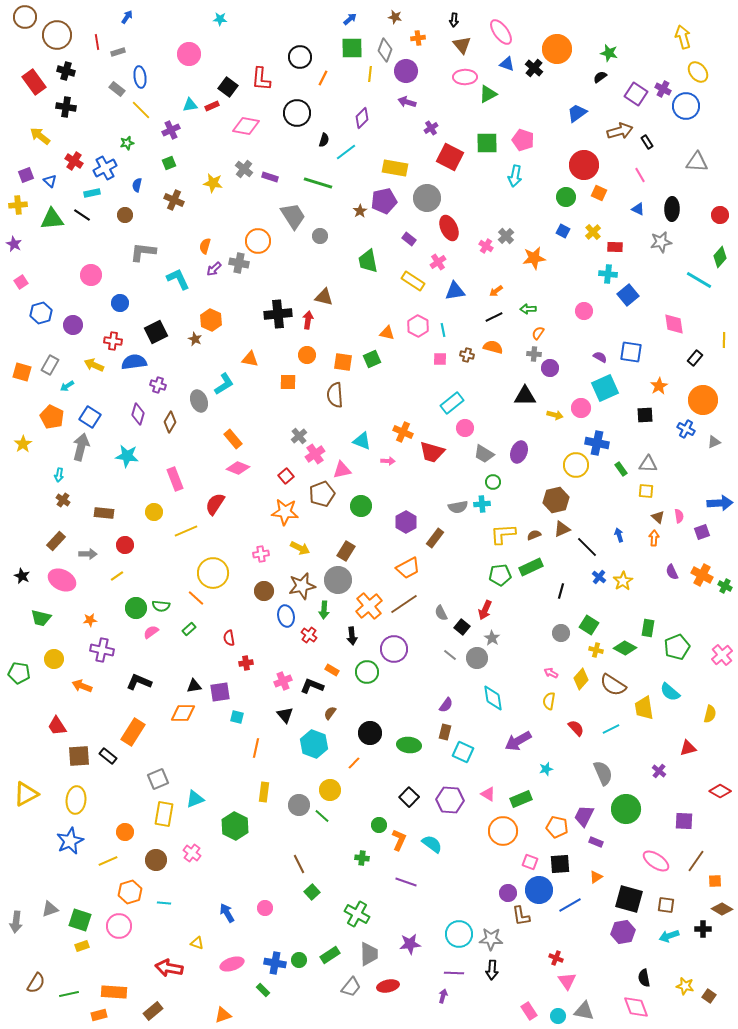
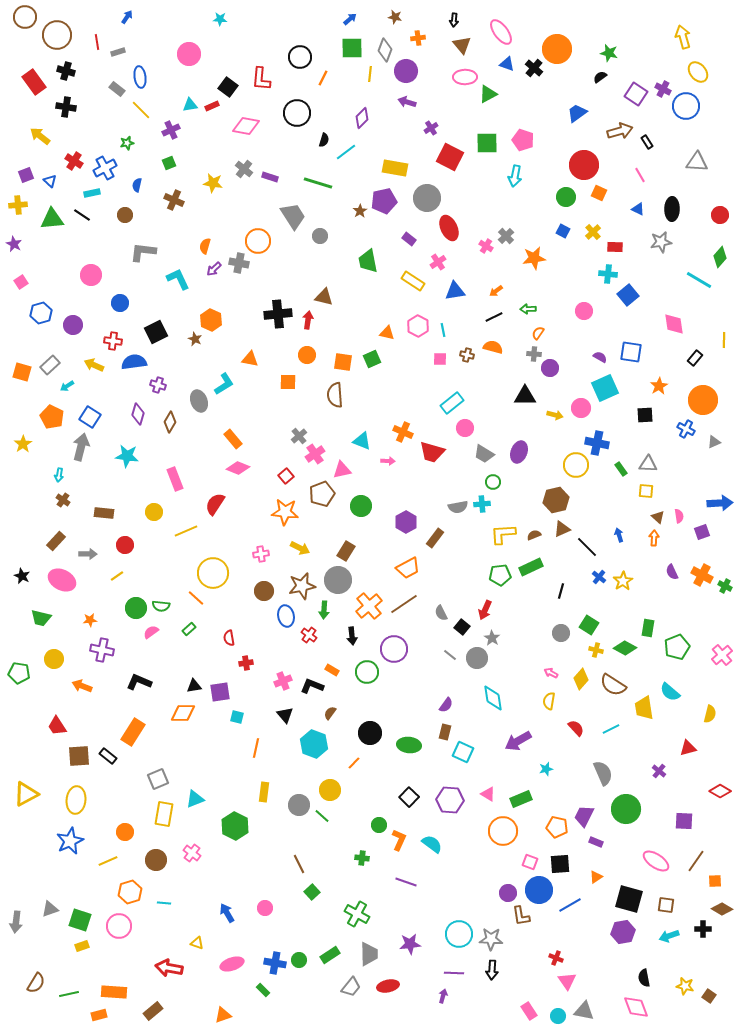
gray rectangle at (50, 365): rotated 18 degrees clockwise
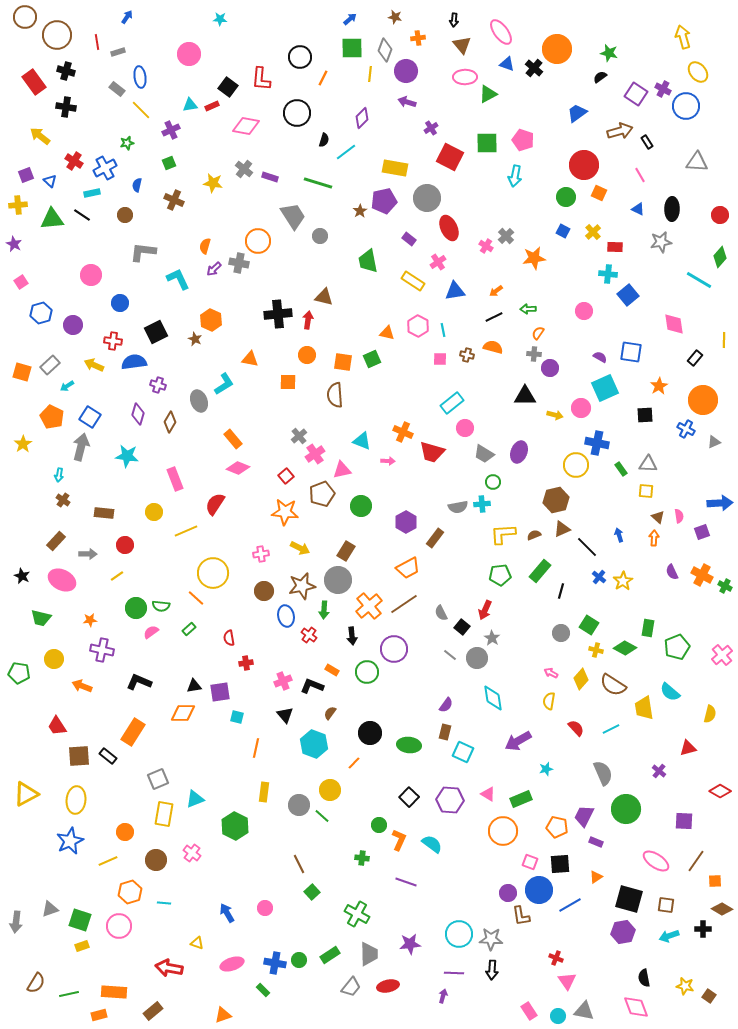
green rectangle at (531, 567): moved 9 px right, 4 px down; rotated 25 degrees counterclockwise
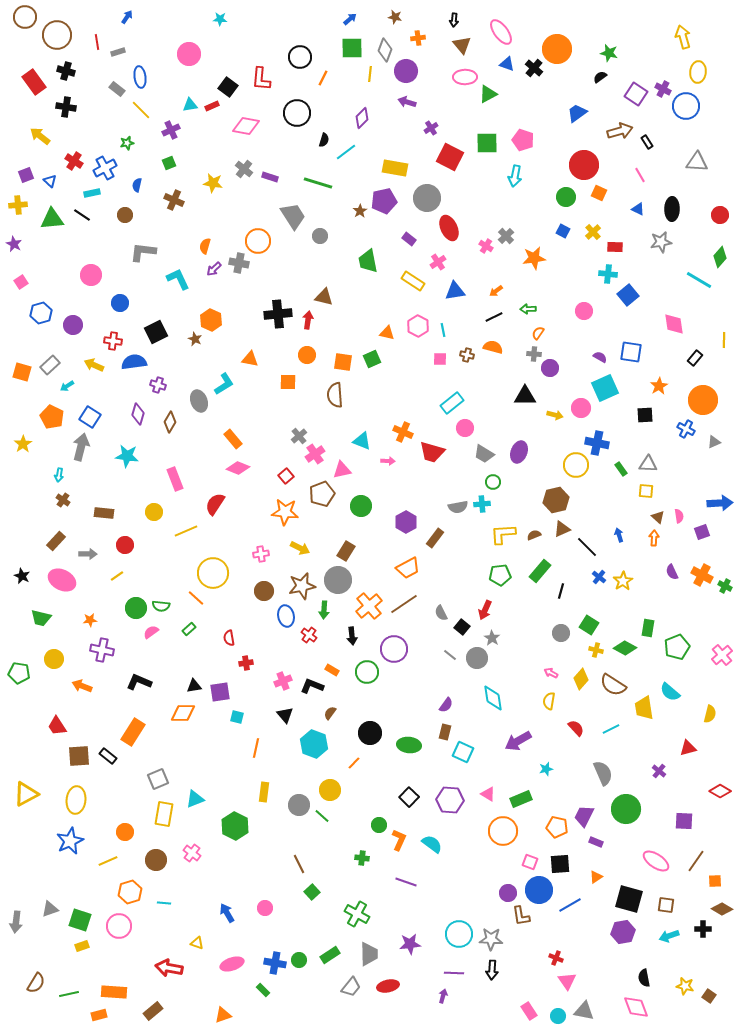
yellow ellipse at (698, 72): rotated 45 degrees clockwise
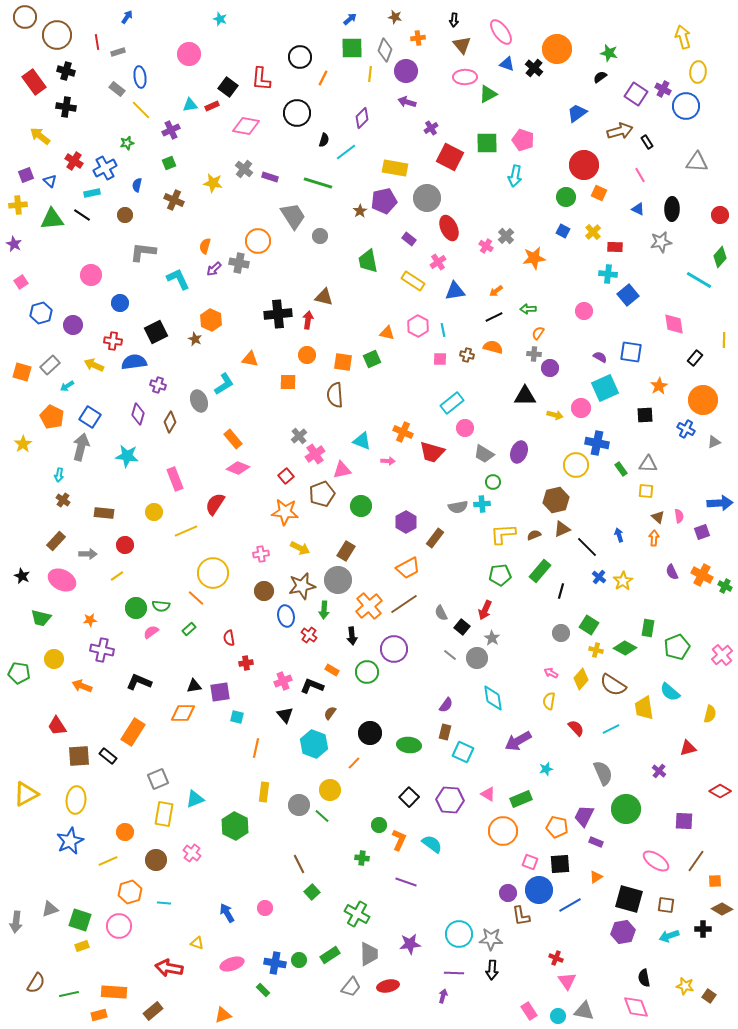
cyan star at (220, 19): rotated 16 degrees clockwise
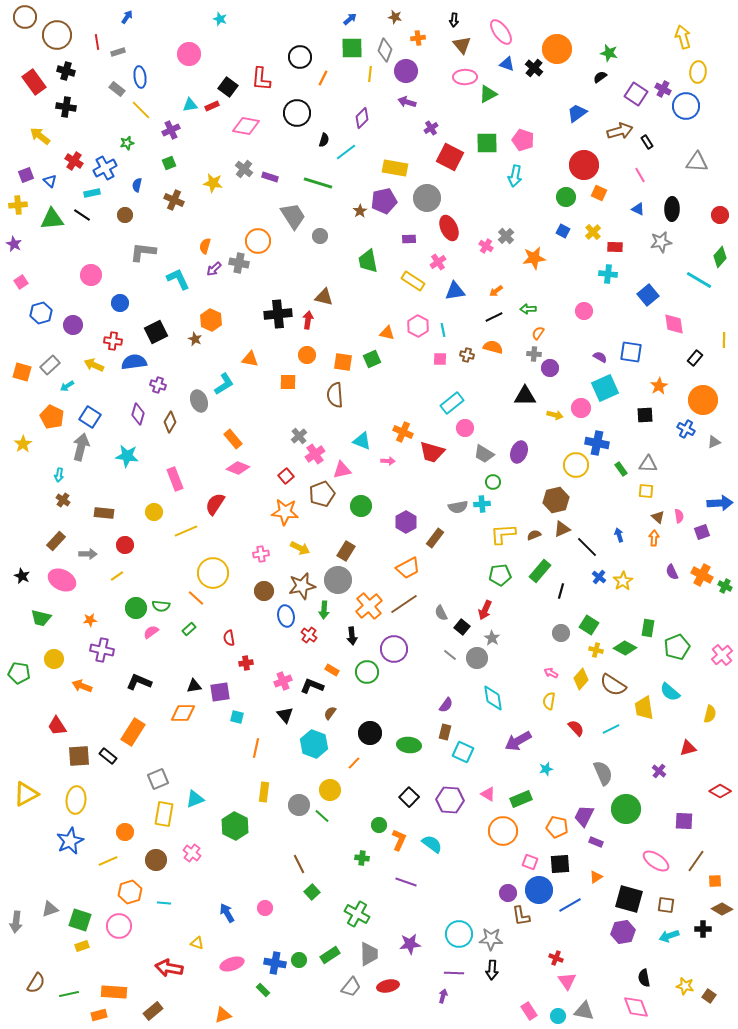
purple rectangle at (409, 239): rotated 40 degrees counterclockwise
blue square at (628, 295): moved 20 px right
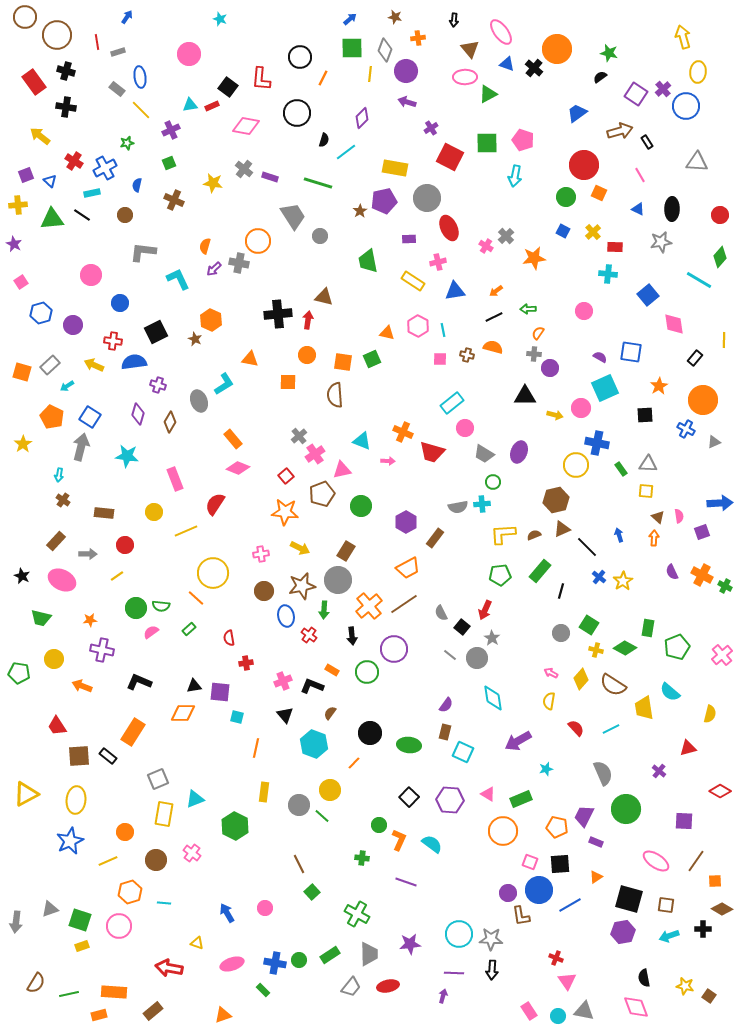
brown triangle at (462, 45): moved 8 px right, 4 px down
purple cross at (663, 89): rotated 21 degrees clockwise
pink cross at (438, 262): rotated 21 degrees clockwise
purple square at (220, 692): rotated 15 degrees clockwise
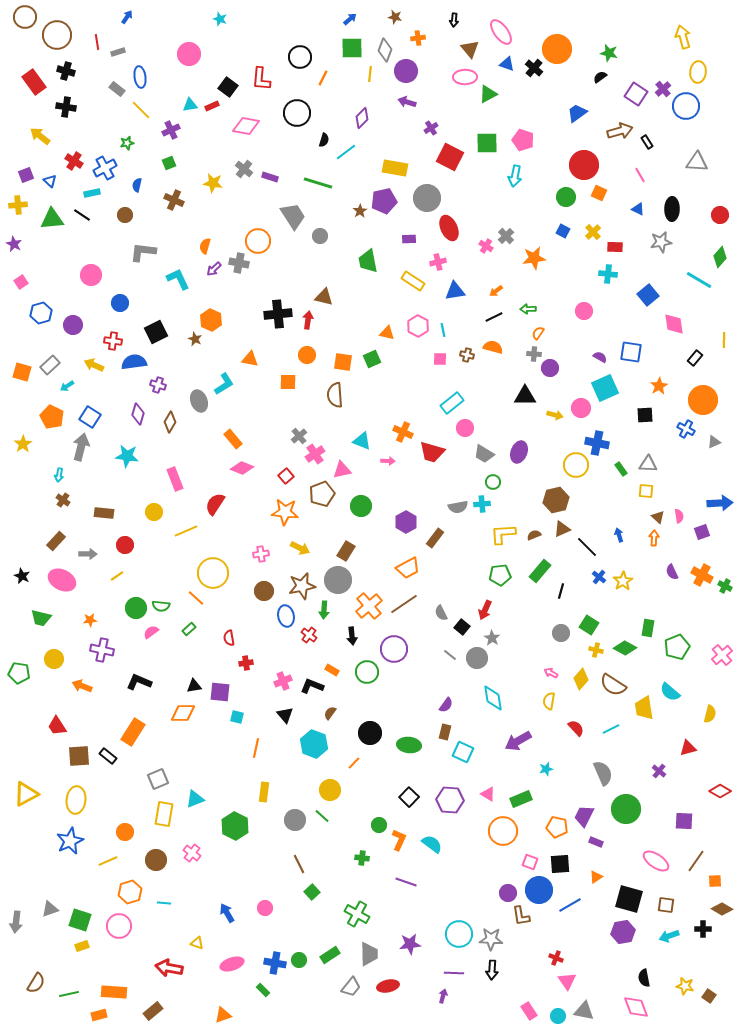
pink diamond at (238, 468): moved 4 px right
gray circle at (299, 805): moved 4 px left, 15 px down
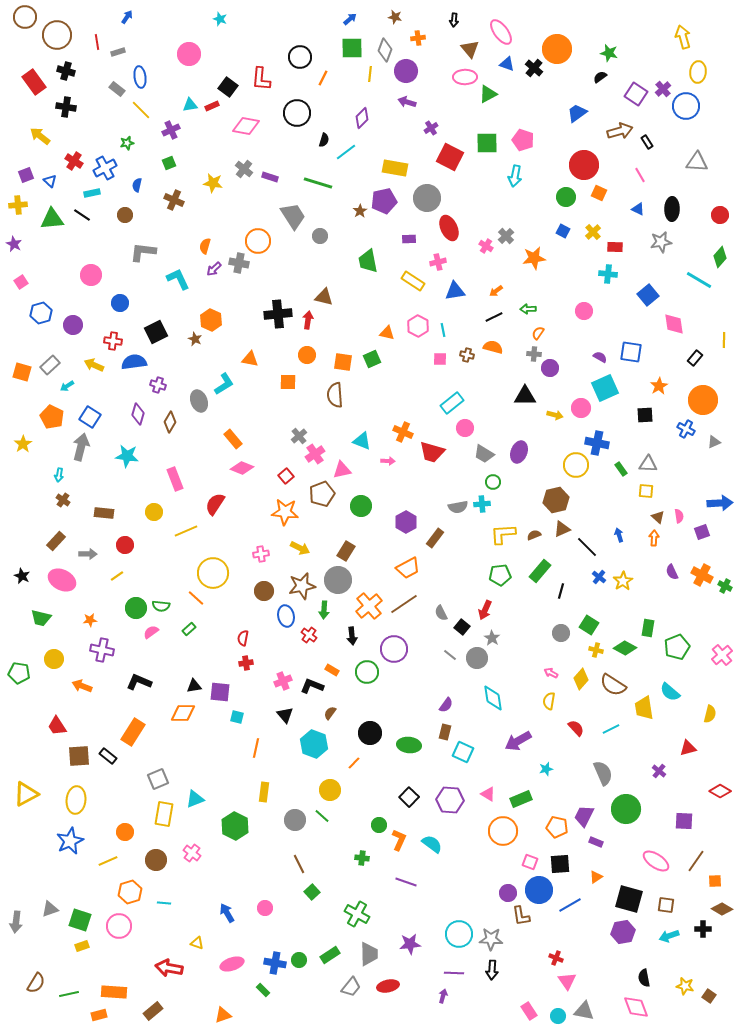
red semicircle at (229, 638): moved 14 px right; rotated 21 degrees clockwise
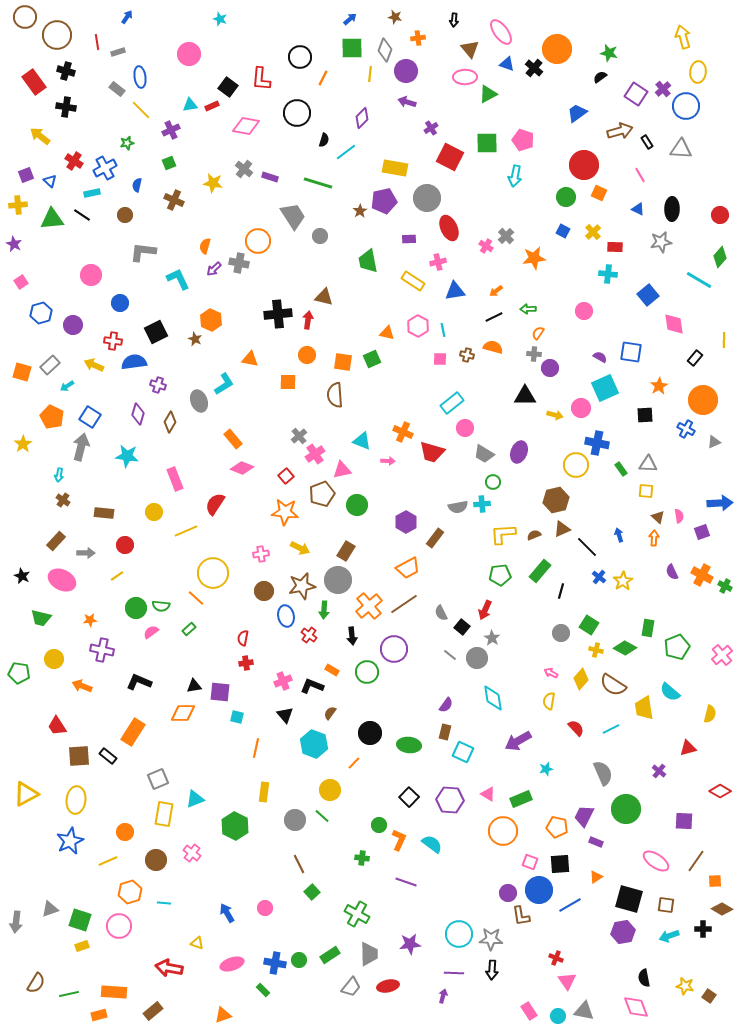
gray triangle at (697, 162): moved 16 px left, 13 px up
green circle at (361, 506): moved 4 px left, 1 px up
gray arrow at (88, 554): moved 2 px left, 1 px up
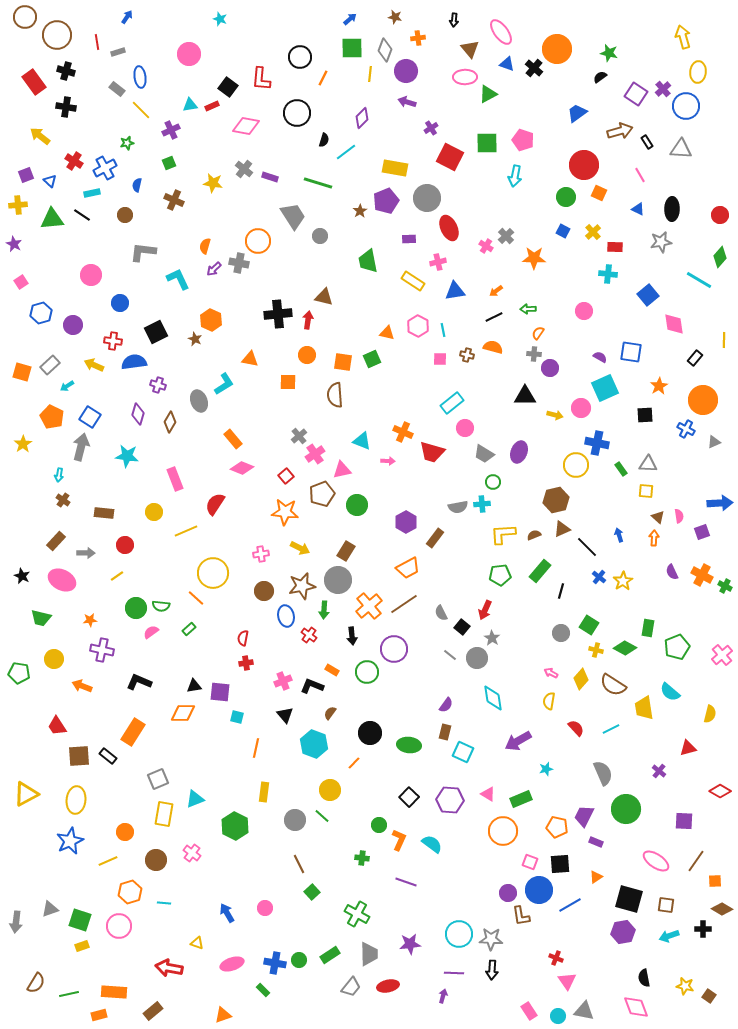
purple pentagon at (384, 201): moved 2 px right; rotated 10 degrees counterclockwise
orange star at (534, 258): rotated 10 degrees clockwise
